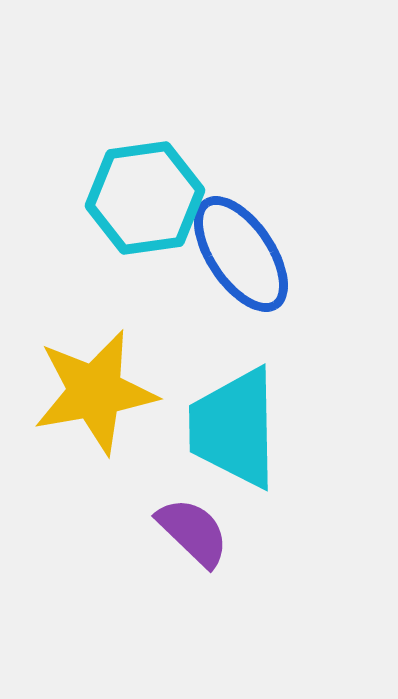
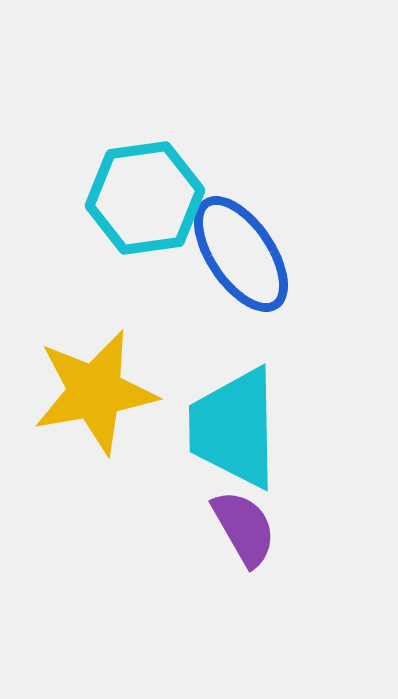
purple semicircle: moved 51 px right, 4 px up; rotated 16 degrees clockwise
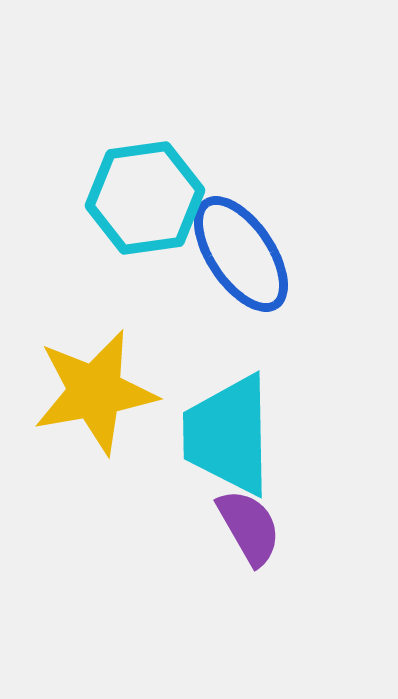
cyan trapezoid: moved 6 px left, 7 px down
purple semicircle: moved 5 px right, 1 px up
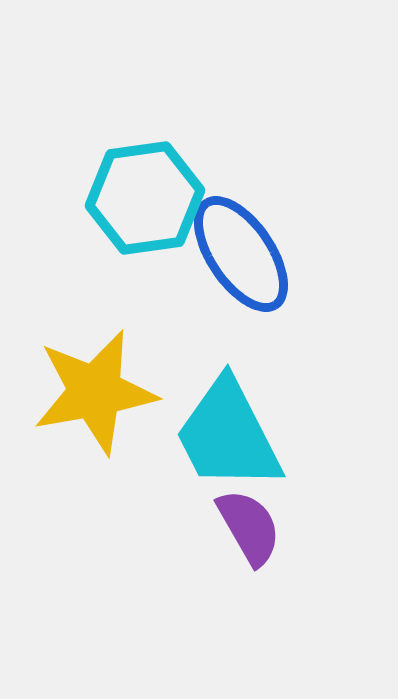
cyan trapezoid: rotated 26 degrees counterclockwise
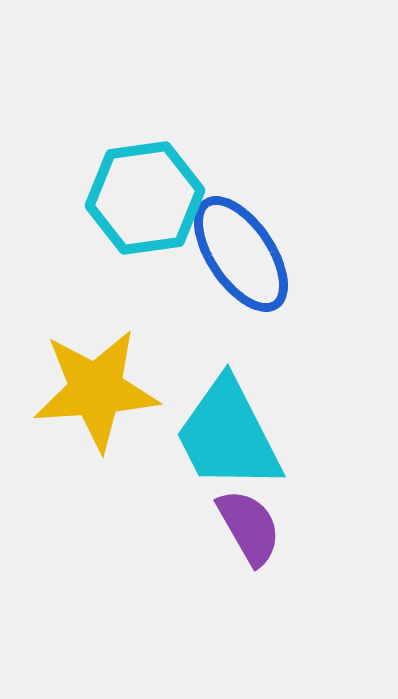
yellow star: moved 1 px right, 2 px up; rotated 6 degrees clockwise
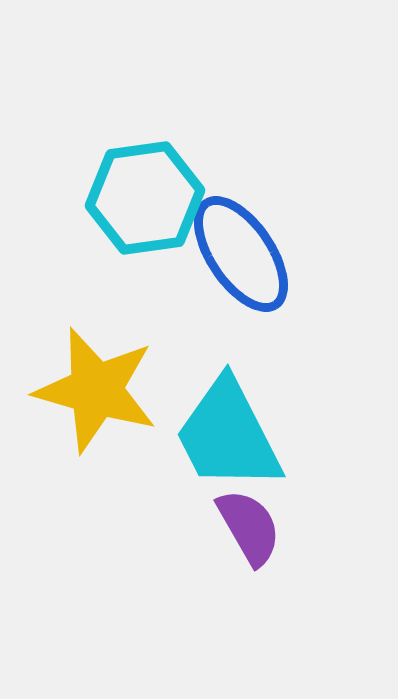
yellow star: rotated 20 degrees clockwise
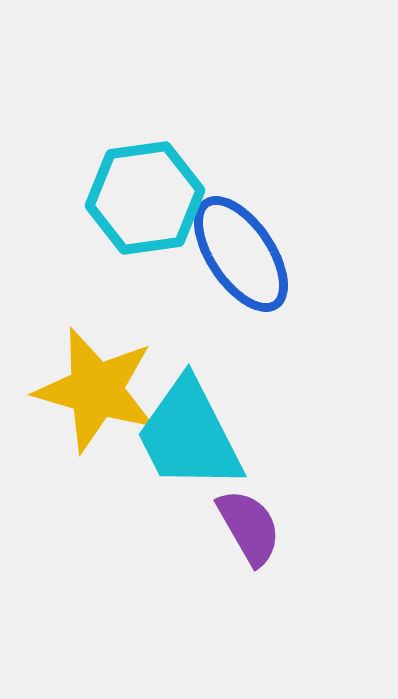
cyan trapezoid: moved 39 px left
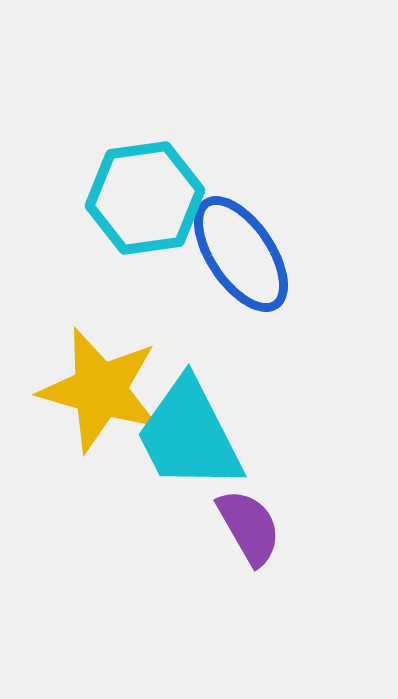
yellow star: moved 4 px right
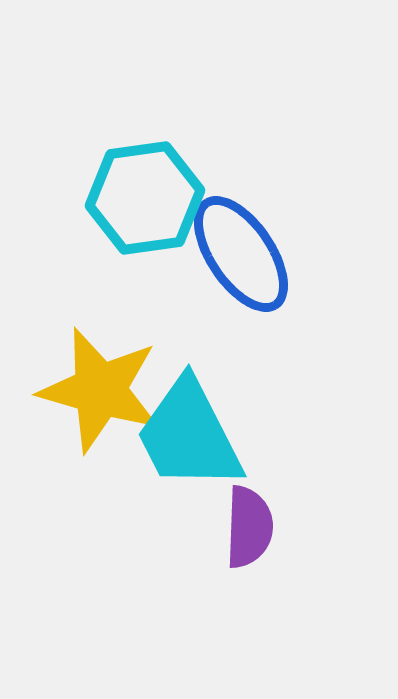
purple semicircle: rotated 32 degrees clockwise
